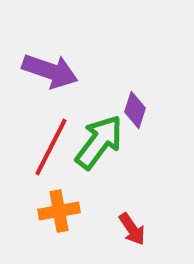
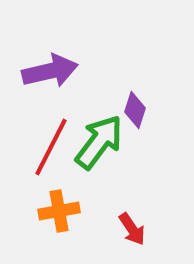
purple arrow: rotated 32 degrees counterclockwise
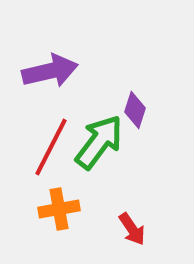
orange cross: moved 2 px up
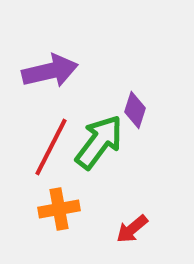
red arrow: rotated 84 degrees clockwise
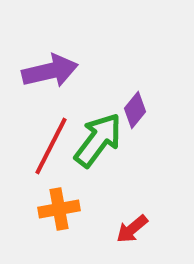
purple diamond: rotated 21 degrees clockwise
green arrow: moved 1 px left, 2 px up
red line: moved 1 px up
